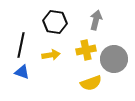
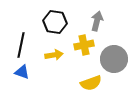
gray arrow: moved 1 px right, 1 px down
yellow cross: moved 2 px left, 5 px up
yellow arrow: moved 3 px right
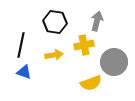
gray circle: moved 3 px down
blue triangle: moved 2 px right
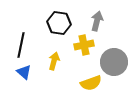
black hexagon: moved 4 px right, 1 px down
yellow arrow: moved 6 px down; rotated 66 degrees counterclockwise
blue triangle: rotated 21 degrees clockwise
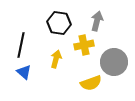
yellow arrow: moved 2 px right, 2 px up
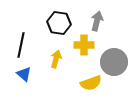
yellow cross: rotated 12 degrees clockwise
blue triangle: moved 2 px down
